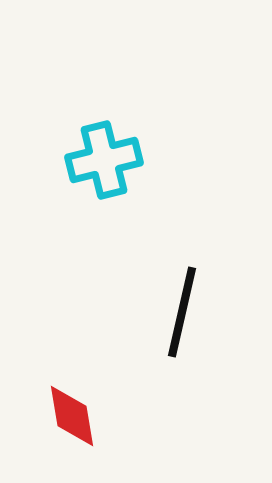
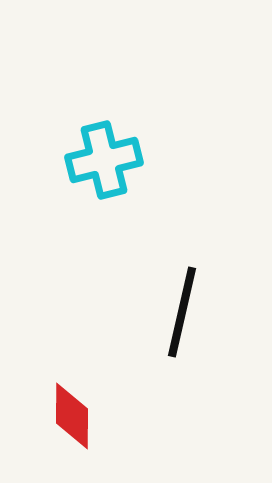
red diamond: rotated 10 degrees clockwise
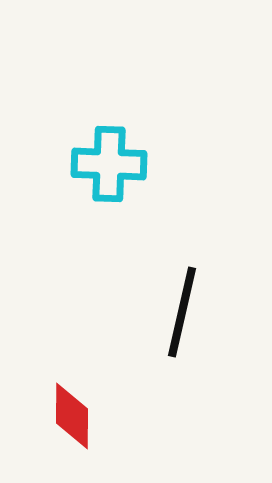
cyan cross: moved 5 px right, 4 px down; rotated 16 degrees clockwise
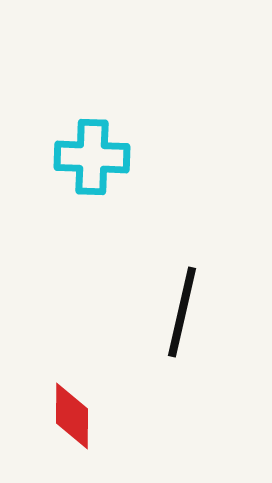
cyan cross: moved 17 px left, 7 px up
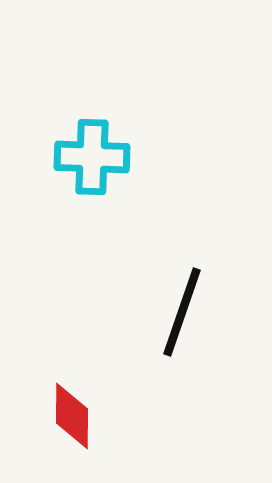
black line: rotated 6 degrees clockwise
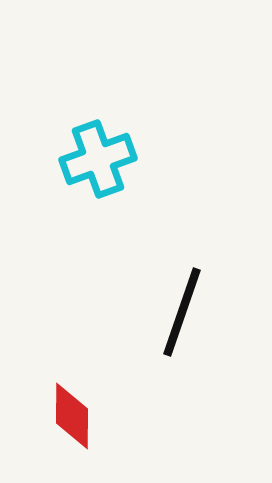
cyan cross: moved 6 px right, 2 px down; rotated 22 degrees counterclockwise
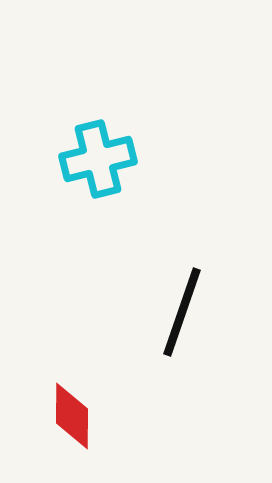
cyan cross: rotated 6 degrees clockwise
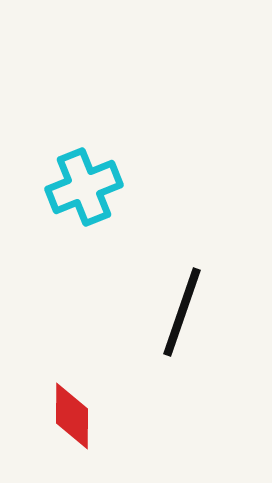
cyan cross: moved 14 px left, 28 px down; rotated 8 degrees counterclockwise
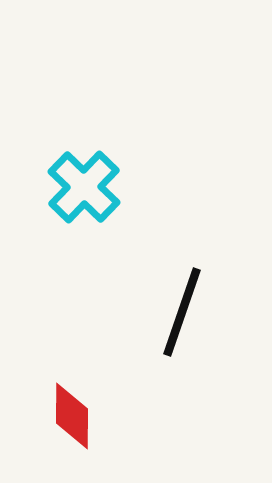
cyan cross: rotated 24 degrees counterclockwise
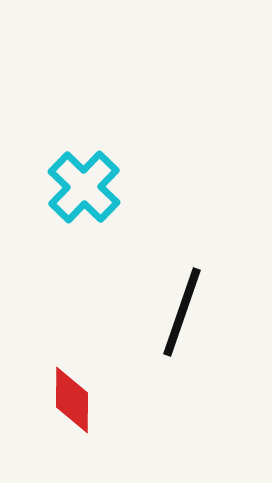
red diamond: moved 16 px up
